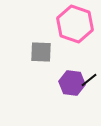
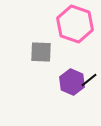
purple hexagon: moved 1 px up; rotated 15 degrees clockwise
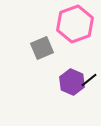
pink hexagon: rotated 21 degrees clockwise
gray square: moved 1 px right, 4 px up; rotated 25 degrees counterclockwise
